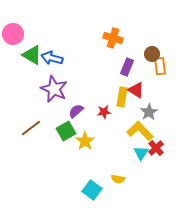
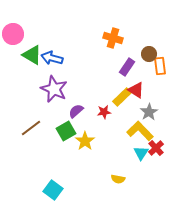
brown circle: moved 3 px left
purple rectangle: rotated 12 degrees clockwise
yellow rectangle: rotated 36 degrees clockwise
cyan square: moved 39 px left
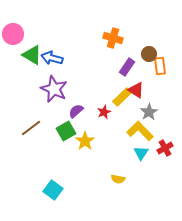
red star: rotated 16 degrees counterclockwise
red cross: moved 9 px right; rotated 14 degrees clockwise
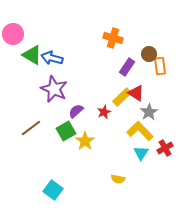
red triangle: moved 3 px down
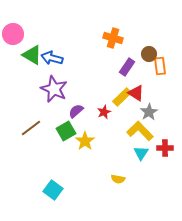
red cross: rotated 28 degrees clockwise
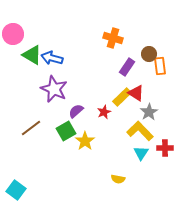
cyan square: moved 37 px left
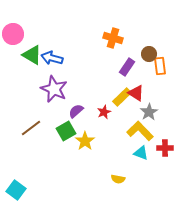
cyan triangle: rotated 42 degrees counterclockwise
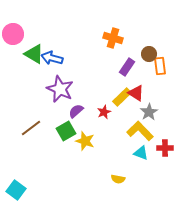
green triangle: moved 2 px right, 1 px up
purple star: moved 6 px right
yellow star: rotated 18 degrees counterclockwise
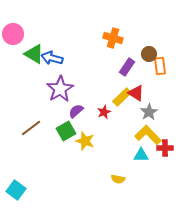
purple star: rotated 16 degrees clockwise
yellow L-shape: moved 8 px right, 4 px down
cyan triangle: moved 2 px down; rotated 21 degrees counterclockwise
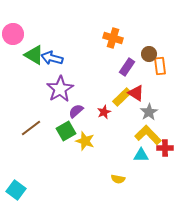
green triangle: moved 1 px down
